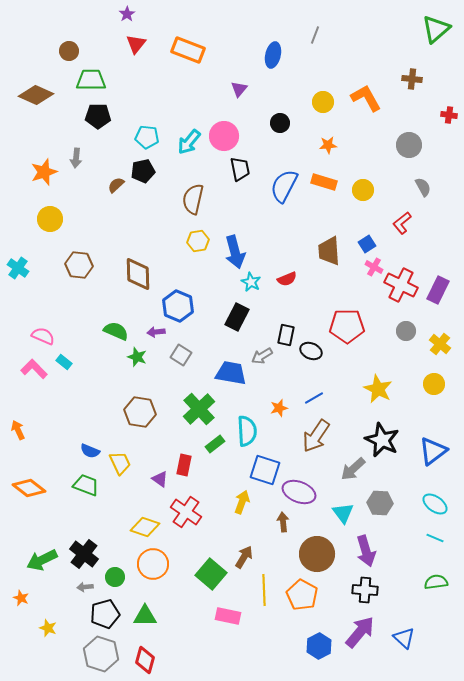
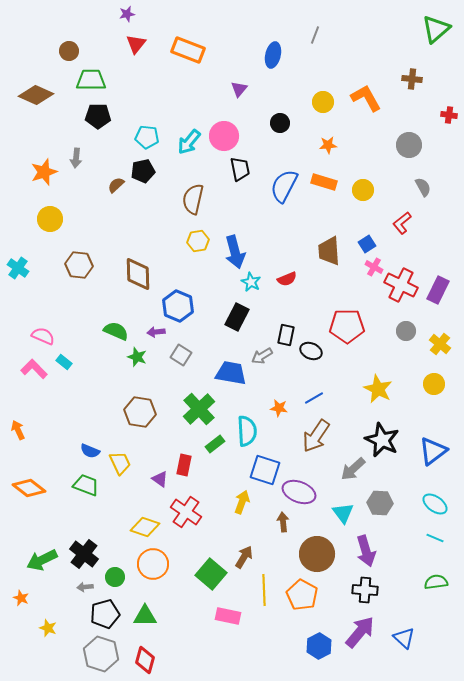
purple star at (127, 14): rotated 21 degrees clockwise
orange star at (279, 408): rotated 24 degrees clockwise
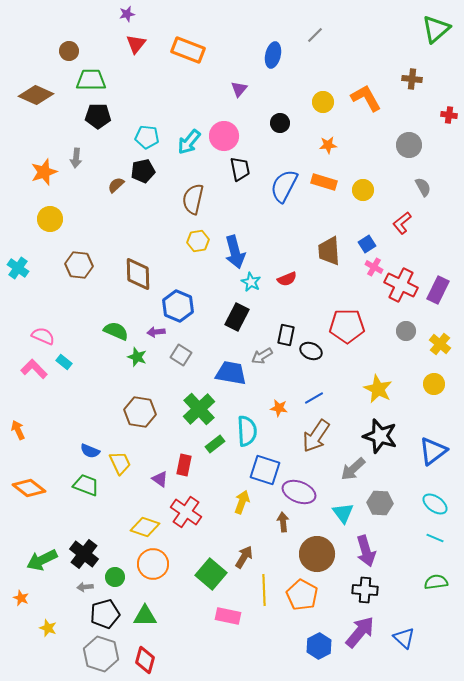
gray line at (315, 35): rotated 24 degrees clockwise
black star at (382, 440): moved 2 px left, 4 px up; rotated 8 degrees counterclockwise
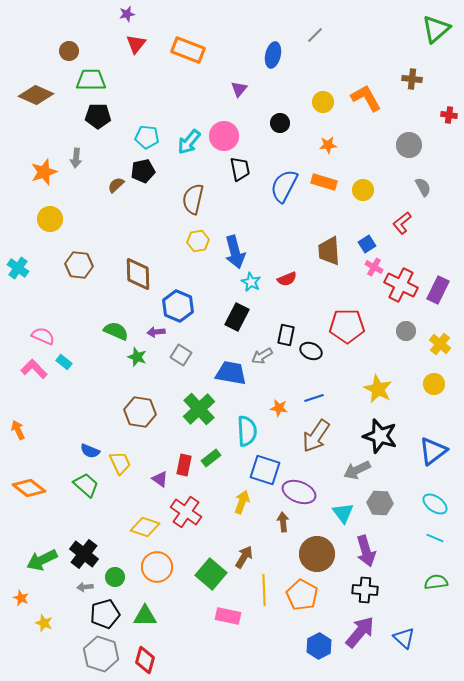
blue line at (314, 398): rotated 12 degrees clockwise
green rectangle at (215, 444): moved 4 px left, 14 px down
gray arrow at (353, 469): moved 4 px right, 1 px down; rotated 16 degrees clockwise
green trapezoid at (86, 485): rotated 20 degrees clockwise
orange circle at (153, 564): moved 4 px right, 3 px down
yellow star at (48, 628): moved 4 px left, 5 px up
